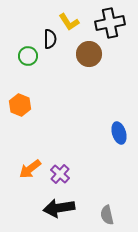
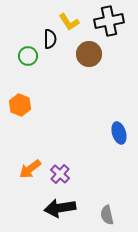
black cross: moved 1 px left, 2 px up
black arrow: moved 1 px right
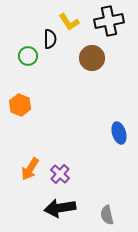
brown circle: moved 3 px right, 4 px down
orange arrow: rotated 20 degrees counterclockwise
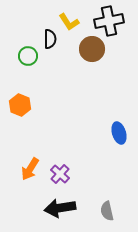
brown circle: moved 9 px up
gray semicircle: moved 4 px up
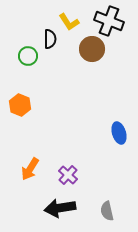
black cross: rotated 32 degrees clockwise
purple cross: moved 8 px right, 1 px down
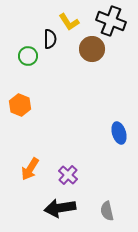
black cross: moved 2 px right
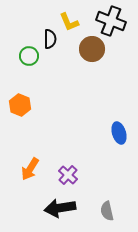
yellow L-shape: rotated 10 degrees clockwise
green circle: moved 1 px right
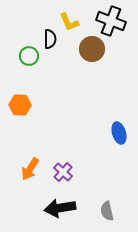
orange hexagon: rotated 20 degrees counterclockwise
purple cross: moved 5 px left, 3 px up
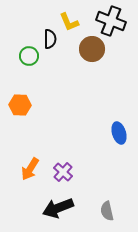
black arrow: moved 2 px left; rotated 12 degrees counterclockwise
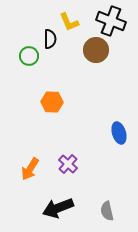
brown circle: moved 4 px right, 1 px down
orange hexagon: moved 32 px right, 3 px up
purple cross: moved 5 px right, 8 px up
